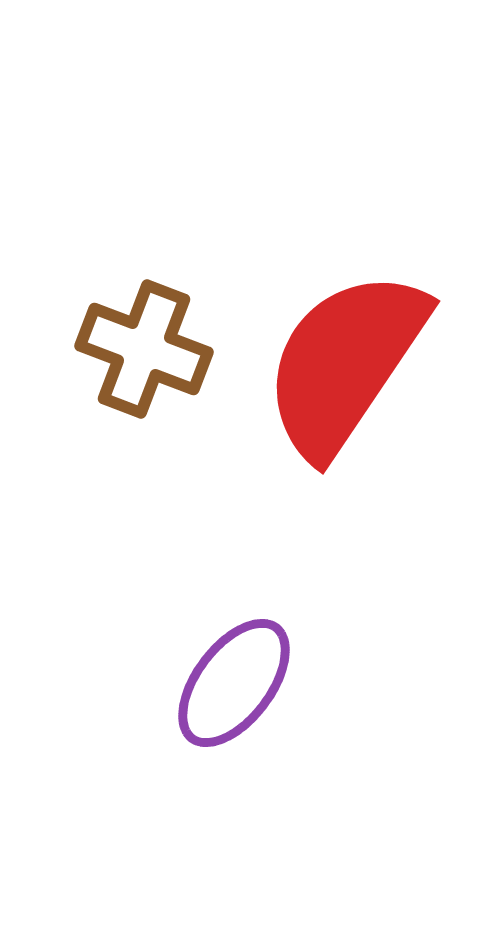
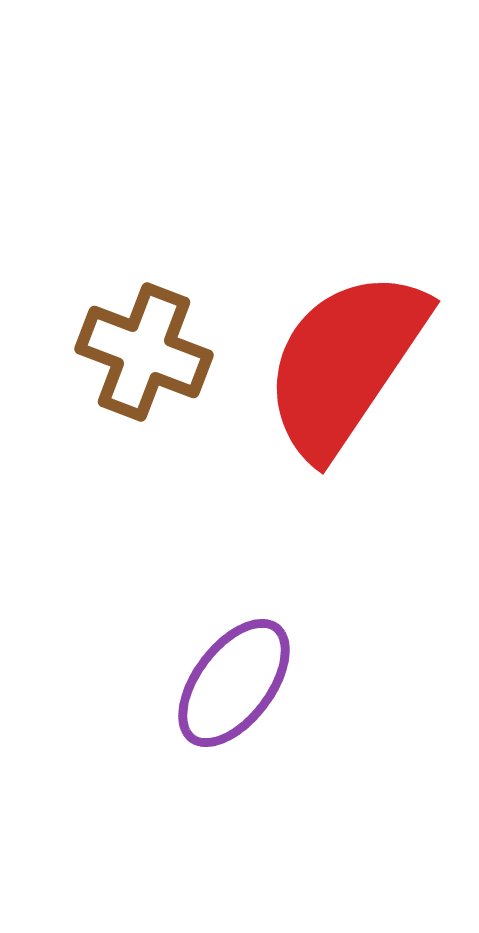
brown cross: moved 3 px down
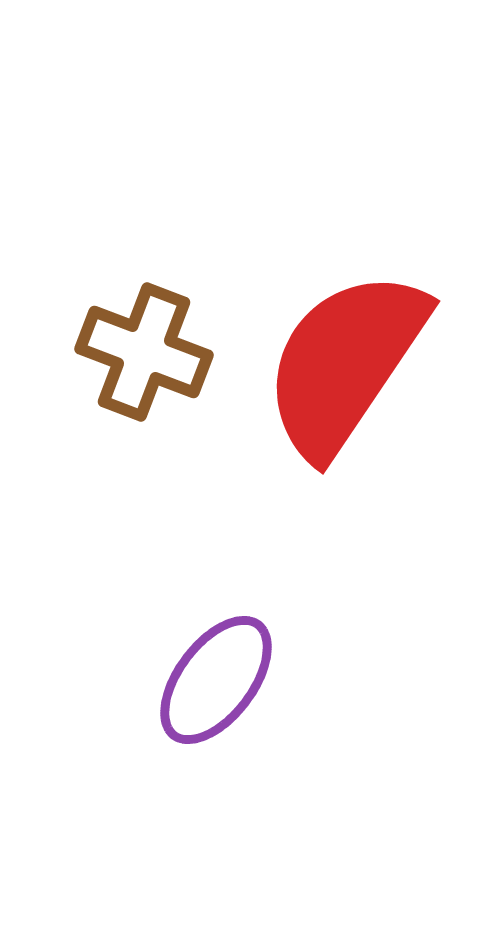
purple ellipse: moved 18 px left, 3 px up
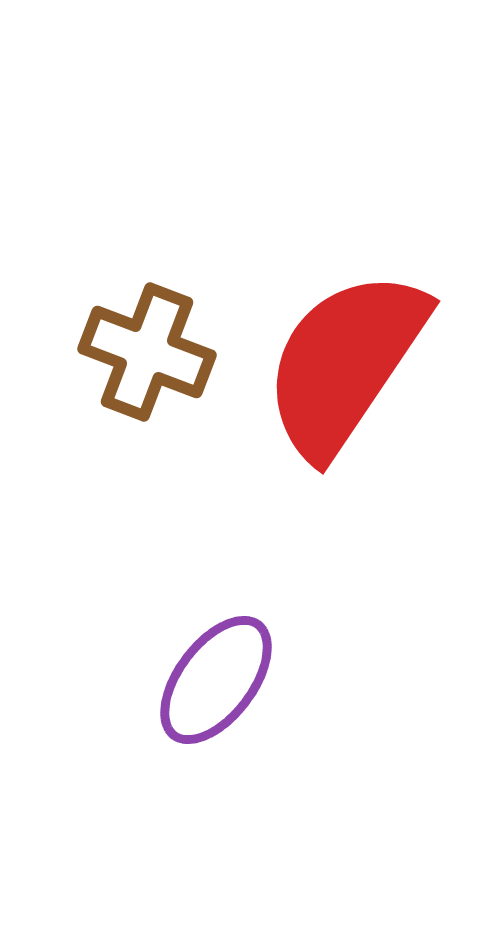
brown cross: moved 3 px right
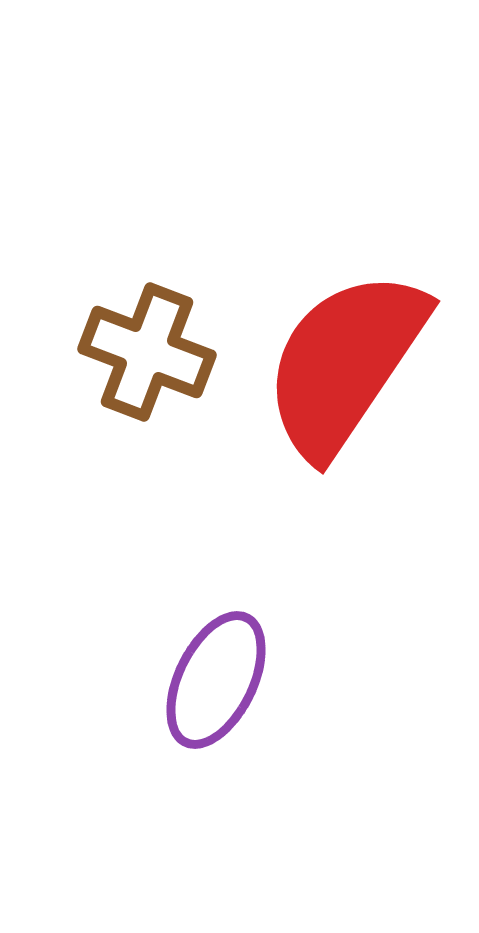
purple ellipse: rotated 11 degrees counterclockwise
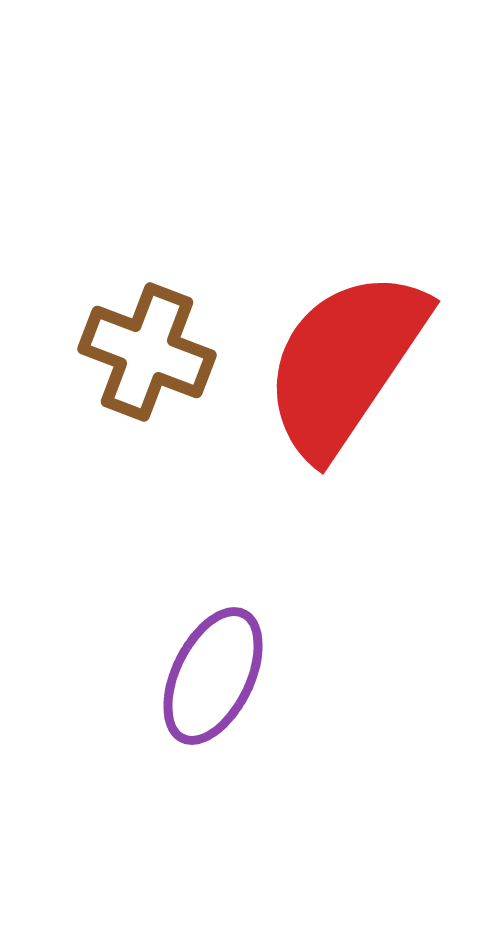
purple ellipse: moved 3 px left, 4 px up
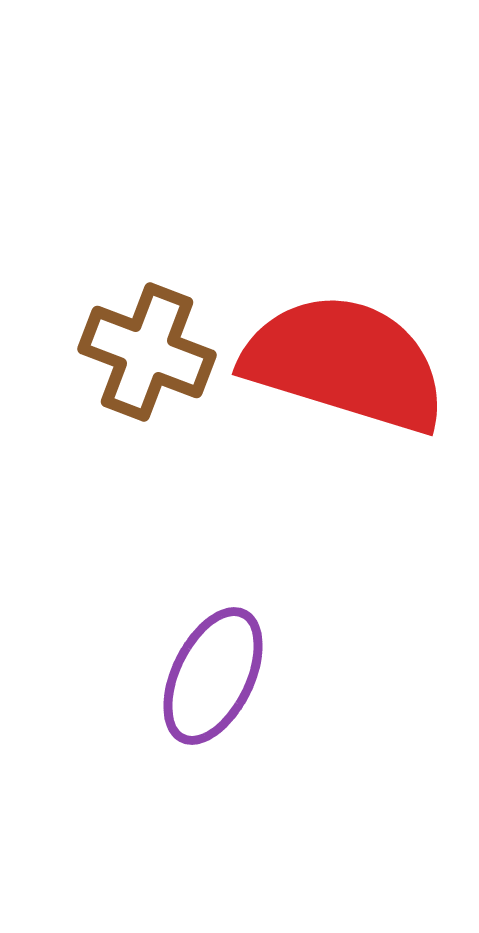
red semicircle: rotated 73 degrees clockwise
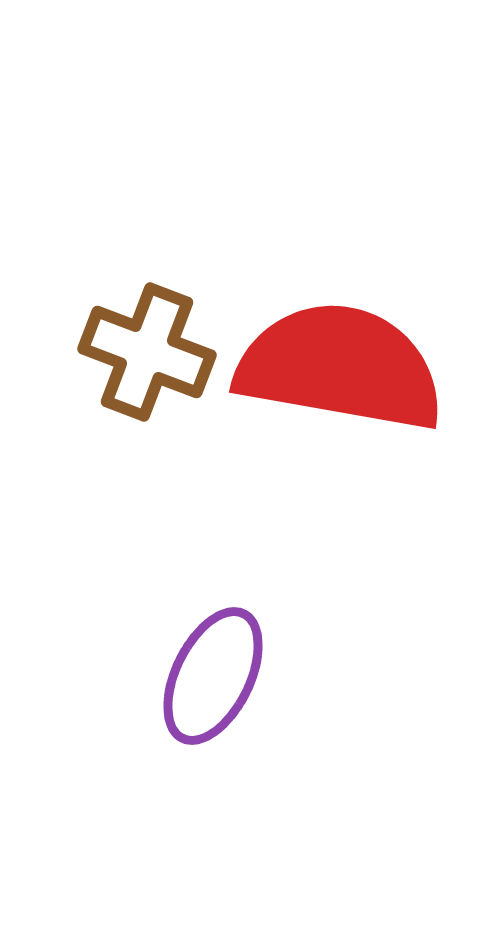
red semicircle: moved 5 px left, 4 px down; rotated 7 degrees counterclockwise
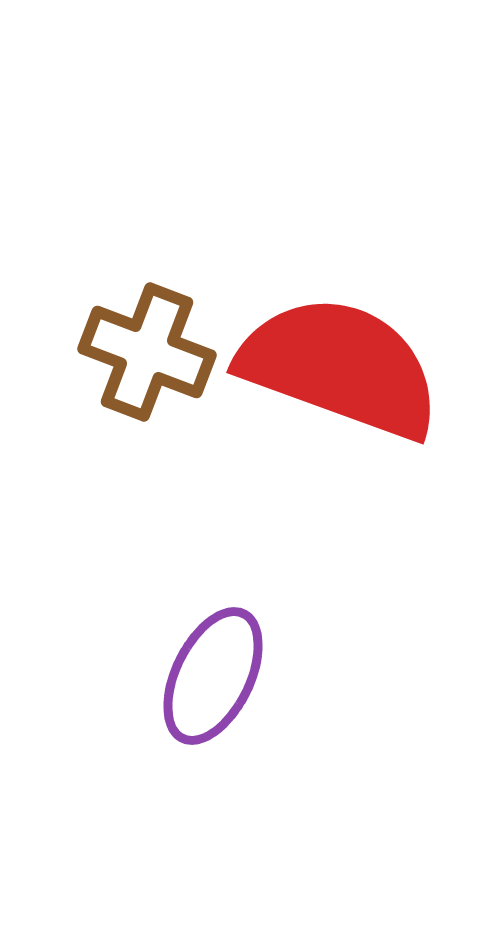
red semicircle: rotated 10 degrees clockwise
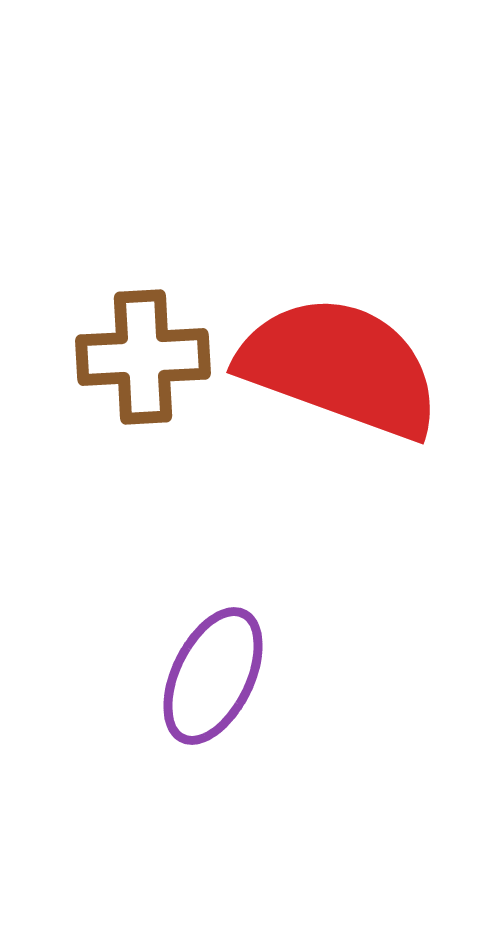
brown cross: moved 4 px left, 5 px down; rotated 24 degrees counterclockwise
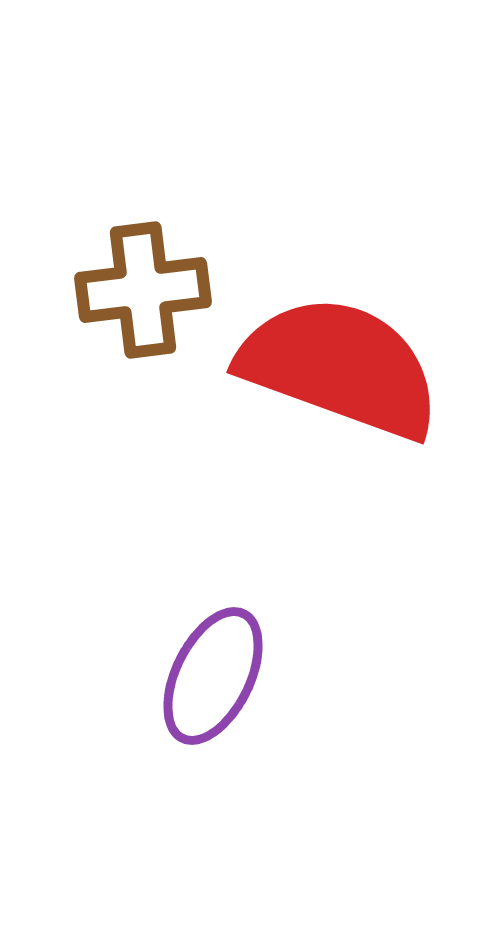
brown cross: moved 67 px up; rotated 4 degrees counterclockwise
